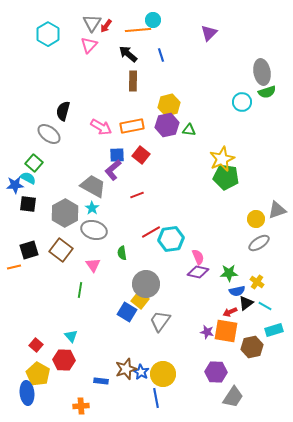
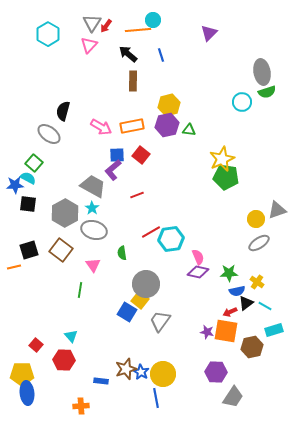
yellow pentagon at (38, 374): moved 16 px left; rotated 30 degrees counterclockwise
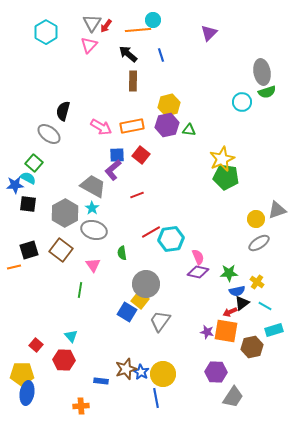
cyan hexagon at (48, 34): moved 2 px left, 2 px up
black triangle at (246, 303): moved 4 px left
blue ellipse at (27, 393): rotated 15 degrees clockwise
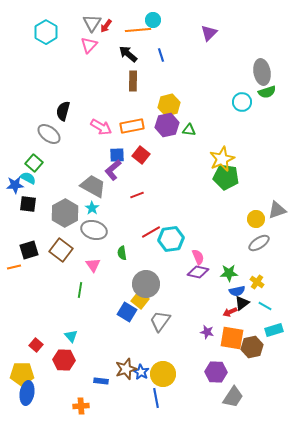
orange square at (226, 331): moved 6 px right, 7 px down
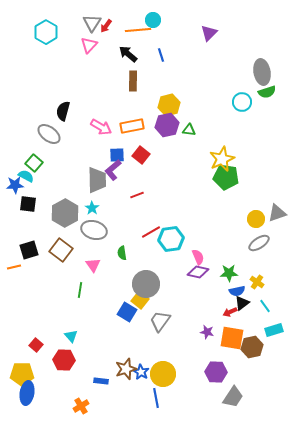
cyan semicircle at (28, 178): moved 2 px left, 2 px up
gray trapezoid at (93, 186): moved 4 px right, 6 px up; rotated 60 degrees clockwise
gray triangle at (277, 210): moved 3 px down
cyan line at (265, 306): rotated 24 degrees clockwise
orange cross at (81, 406): rotated 28 degrees counterclockwise
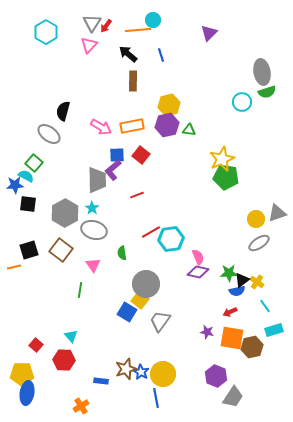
black triangle at (242, 303): moved 23 px up
purple hexagon at (216, 372): moved 4 px down; rotated 20 degrees clockwise
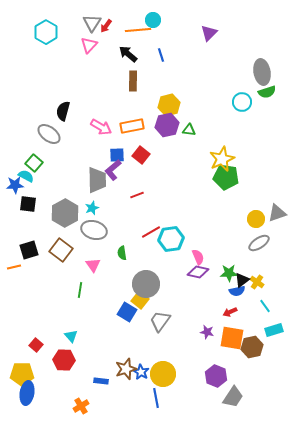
cyan star at (92, 208): rotated 16 degrees clockwise
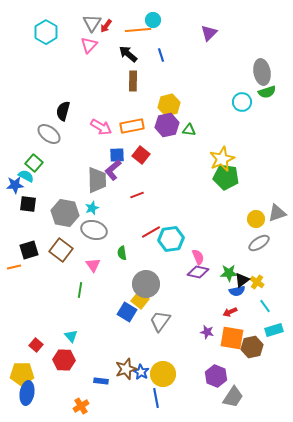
gray hexagon at (65, 213): rotated 20 degrees counterclockwise
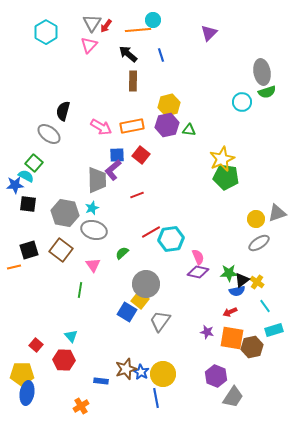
green semicircle at (122, 253): rotated 56 degrees clockwise
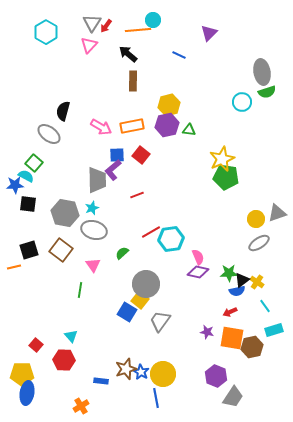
blue line at (161, 55): moved 18 px right; rotated 48 degrees counterclockwise
